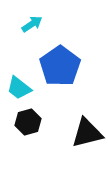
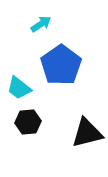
cyan arrow: moved 9 px right
blue pentagon: moved 1 px right, 1 px up
black hexagon: rotated 10 degrees clockwise
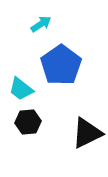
cyan trapezoid: moved 2 px right, 1 px down
black triangle: rotated 12 degrees counterclockwise
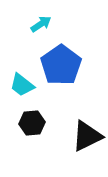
cyan trapezoid: moved 1 px right, 4 px up
black hexagon: moved 4 px right, 1 px down
black triangle: moved 3 px down
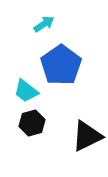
cyan arrow: moved 3 px right
cyan trapezoid: moved 4 px right, 6 px down
black hexagon: rotated 10 degrees counterclockwise
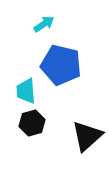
blue pentagon: rotated 24 degrees counterclockwise
cyan trapezoid: rotated 48 degrees clockwise
black triangle: rotated 16 degrees counterclockwise
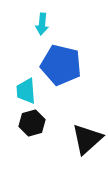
cyan arrow: moved 2 px left; rotated 130 degrees clockwise
black triangle: moved 3 px down
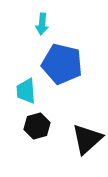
blue pentagon: moved 1 px right, 1 px up
black hexagon: moved 5 px right, 3 px down
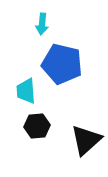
black hexagon: rotated 10 degrees clockwise
black triangle: moved 1 px left, 1 px down
